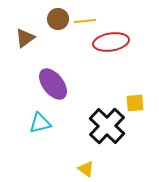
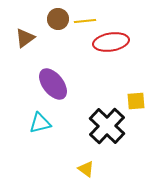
yellow square: moved 1 px right, 2 px up
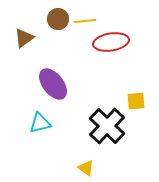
brown triangle: moved 1 px left
yellow triangle: moved 1 px up
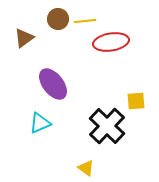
cyan triangle: rotated 10 degrees counterclockwise
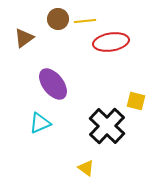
yellow square: rotated 18 degrees clockwise
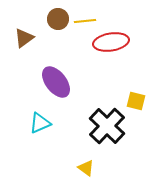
purple ellipse: moved 3 px right, 2 px up
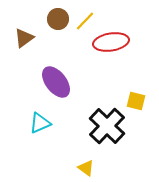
yellow line: rotated 40 degrees counterclockwise
